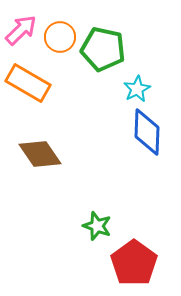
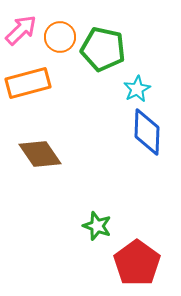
orange rectangle: rotated 45 degrees counterclockwise
red pentagon: moved 3 px right
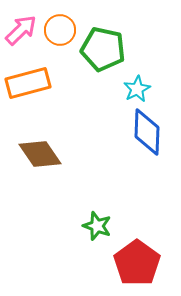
orange circle: moved 7 px up
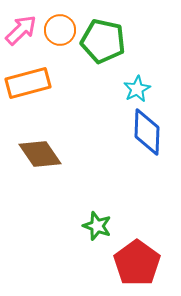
green pentagon: moved 8 px up
